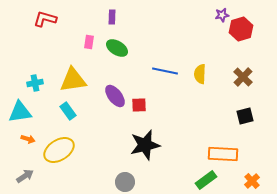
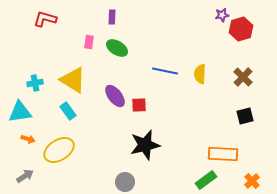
yellow triangle: rotated 40 degrees clockwise
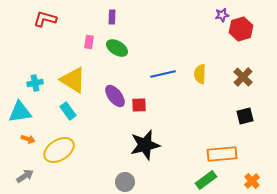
blue line: moved 2 px left, 3 px down; rotated 25 degrees counterclockwise
orange rectangle: moved 1 px left; rotated 8 degrees counterclockwise
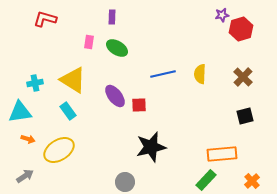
black star: moved 6 px right, 2 px down
green rectangle: rotated 10 degrees counterclockwise
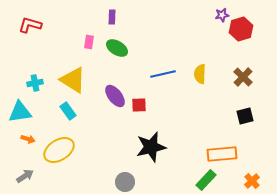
red L-shape: moved 15 px left, 6 px down
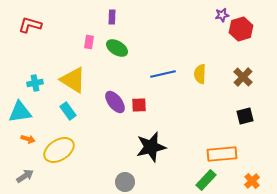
purple ellipse: moved 6 px down
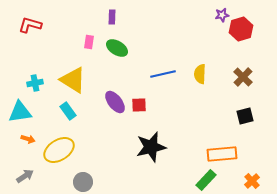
gray circle: moved 42 px left
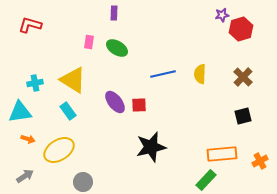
purple rectangle: moved 2 px right, 4 px up
black square: moved 2 px left
orange cross: moved 8 px right, 20 px up; rotated 14 degrees clockwise
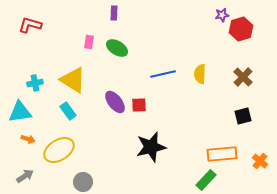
orange cross: rotated 21 degrees counterclockwise
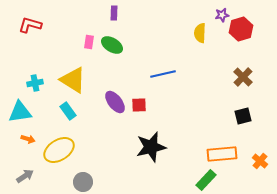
green ellipse: moved 5 px left, 3 px up
yellow semicircle: moved 41 px up
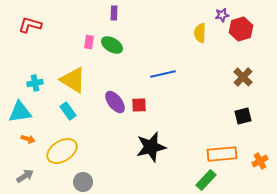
yellow ellipse: moved 3 px right, 1 px down
orange cross: rotated 21 degrees clockwise
